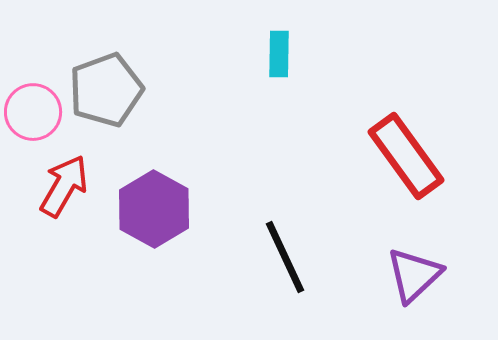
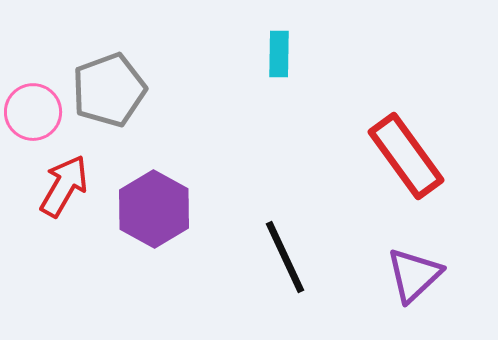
gray pentagon: moved 3 px right
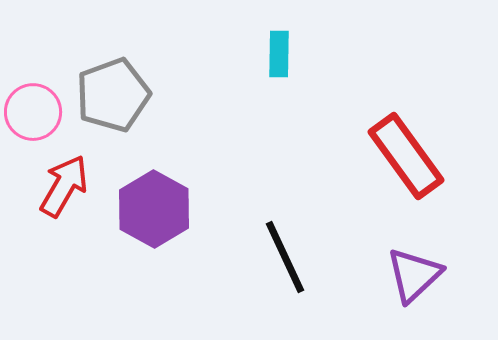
gray pentagon: moved 4 px right, 5 px down
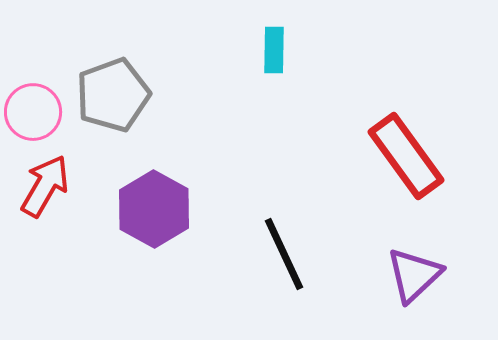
cyan rectangle: moved 5 px left, 4 px up
red arrow: moved 19 px left
black line: moved 1 px left, 3 px up
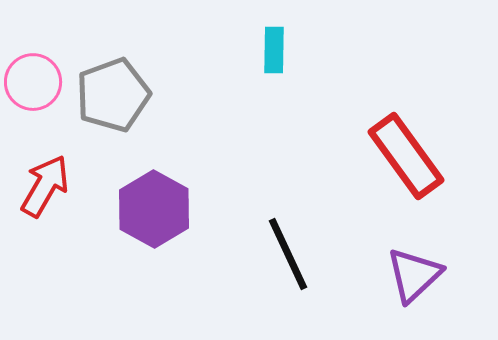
pink circle: moved 30 px up
black line: moved 4 px right
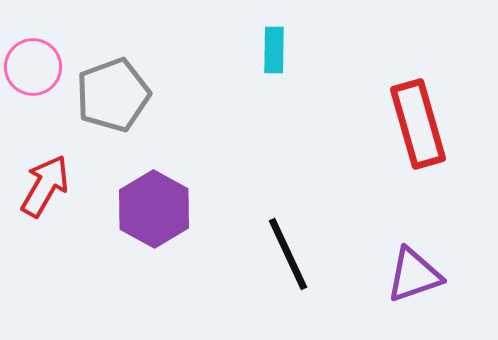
pink circle: moved 15 px up
red rectangle: moved 12 px right, 32 px up; rotated 20 degrees clockwise
purple triangle: rotated 24 degrees clockwise
